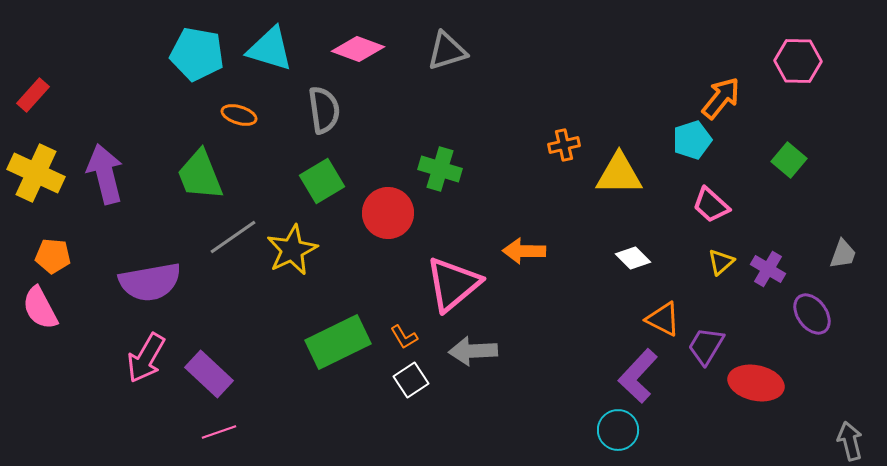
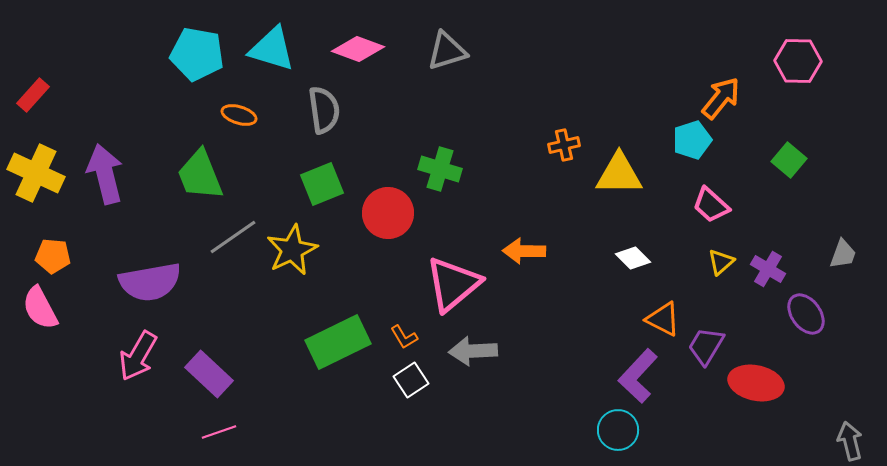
cyan triangle at (270, 49): moved 2 px right
green square at (322, 181): moved 3 px down; rotated 9 degrees clockwise
purple ellipse at (812, 314): moved 6 px left
pink arrow at (146, 358): moved 8 px left, 2 px up
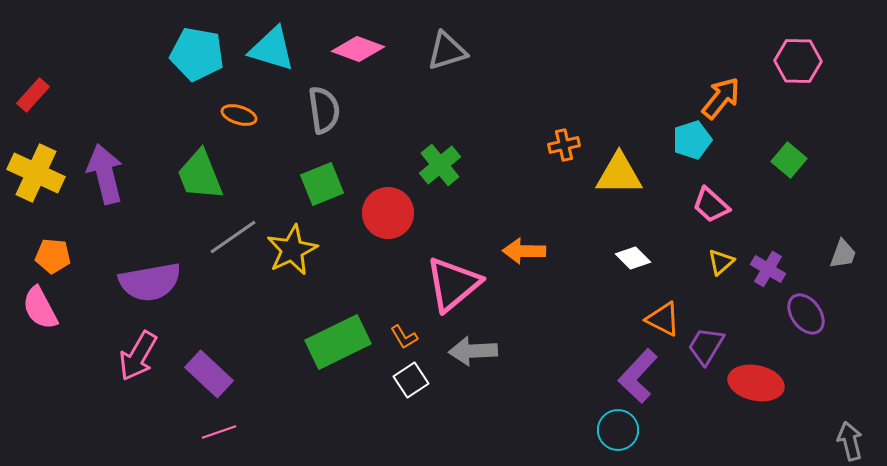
green cross at (440, 169): moved 4 px up; rotated 33 degrees clockwise
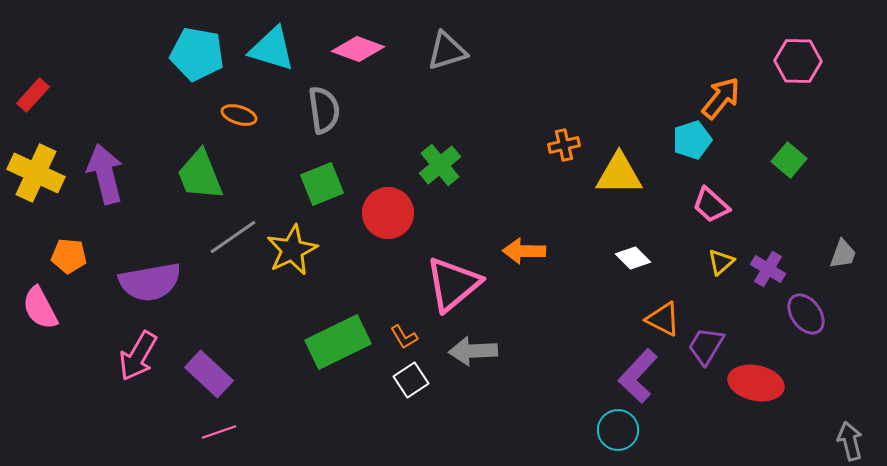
orange pentagon at (53, 256): moved 16 px right
